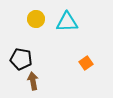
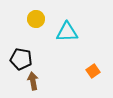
cyan triangle: moved 10 px down
orange square: moved 7 px right, 8 px down
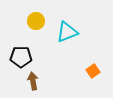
yellow circle: moved 2 px down
cyan triangle: rotated 20 degrees counterclockwise
black pentagon: moved 2 px up; rotated 10 degrees counterclockwise
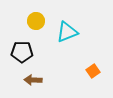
black pentagon: moved 1 px right, 5 px up
brown arrow: moved 1 px up; rotated 78 degrees counterclockwise
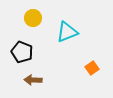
yellow circle: moved 3 px left, 3 px up
black pentagon: rotated 20 degrees clockwise
orange square: moved 1 px left, 3 px up
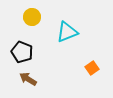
yellow circle: moved 1 px left, 1 px up
brown arrow: moved 5 px left, 1 px up; rotated 30 degrees clockwise
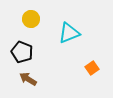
yellow circle: moved 1 px left, 2 px down
cyan triangle: moved 2 px right, 1 px down
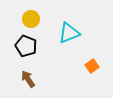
black pentagon: moved 4 px right, 6 px up
orange square: moved 2 px up
brown arrow: rotated 24 degrees clockwise
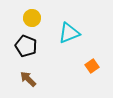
yellow circle: moved 1 px right, 1 px up
brown arrow: rotated 12 degrees counterclockwise
